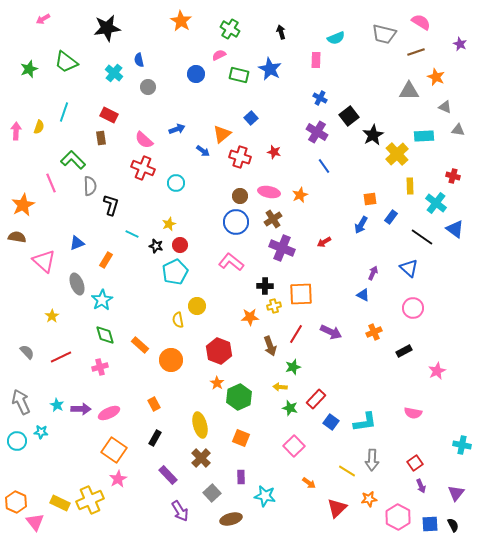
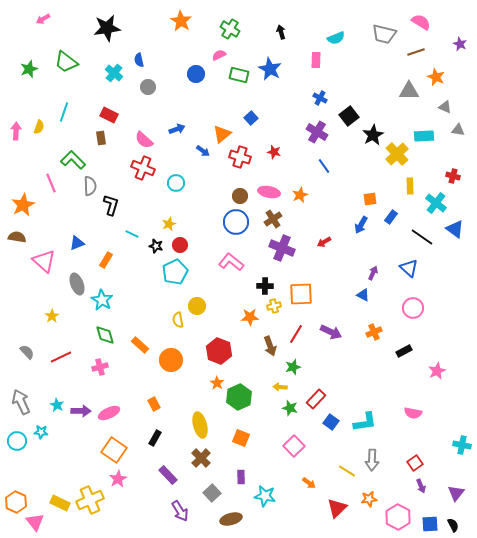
cyan star at (102, 300): rotated 10 degrees counterclockwise
purple arrow at (81, 409): moved 2 px down
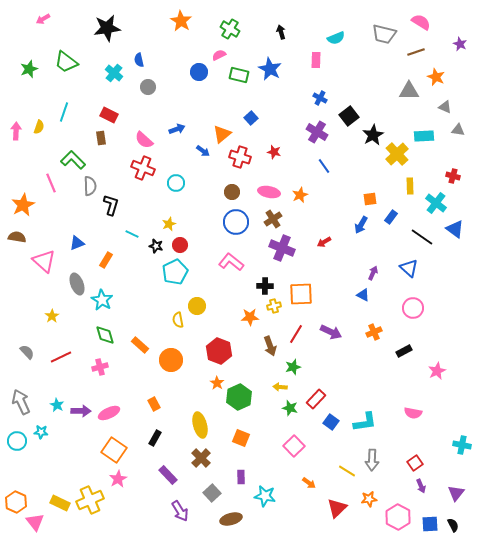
blue circle at (196, 74): moved 3 px right, 2 px up
brown circle at (240, 196): moved 8 px left, 4 px up
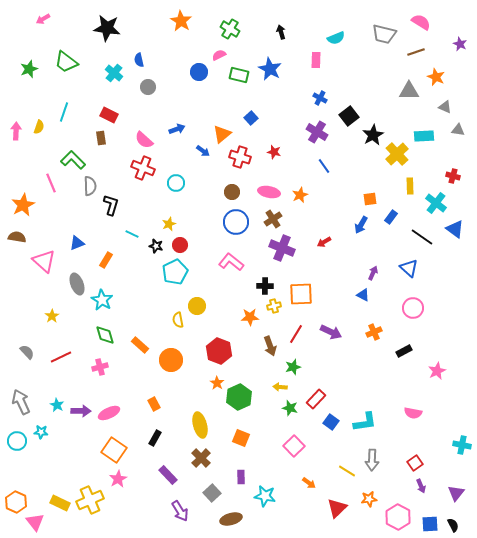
black star at (107, 28): rotated 16 degrees clockwise
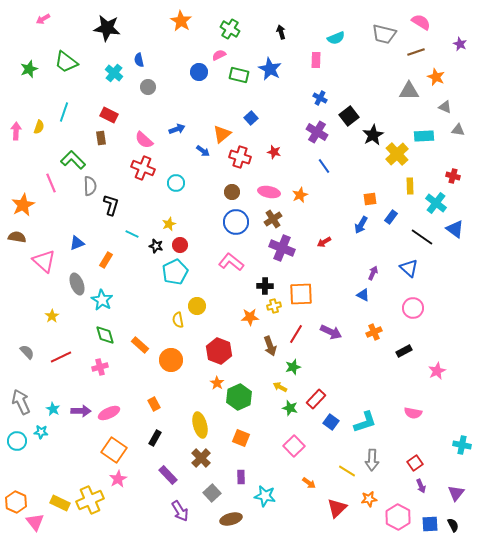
yellow arrow at (280, 387): rotated 24 degrees clockwise
cyan star at (57, 405): moved 4 px left, 4 px down
cyan L-shape at (365, 422): rotated 10 degrees counterclockwise
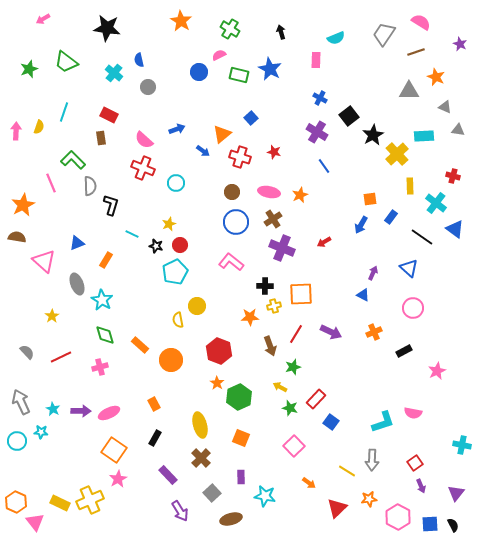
gray trapezoid at (384, 34): rotated 110 degrees clockwise
cyan L-shape at (365, 422): moved 18 px right
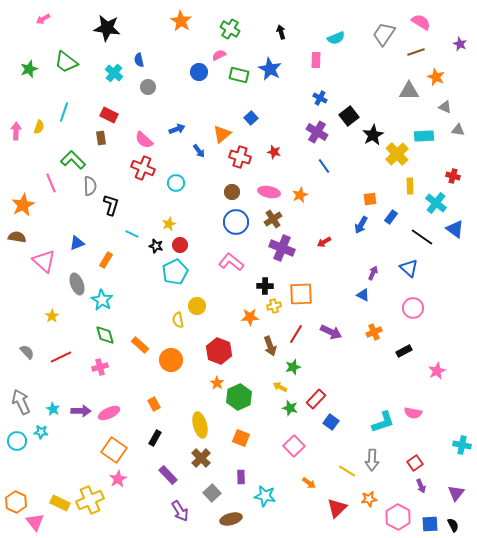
blue arrow at (203, 151): moved 4 px left; rotated 16 degrees clockwise
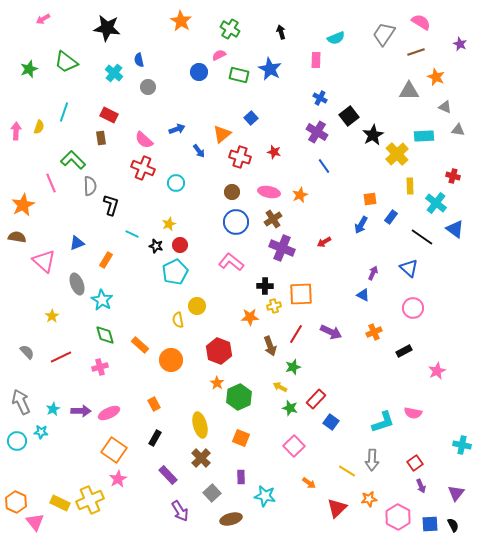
cyan star at (53, 409): rotated 16 degrees clockwise
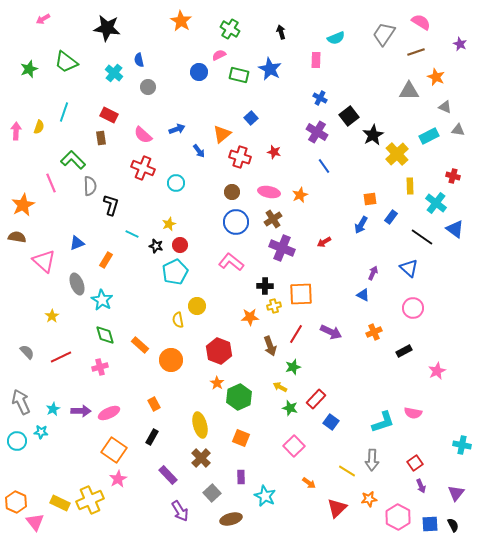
cyan rectangle at (424, 136): moved 5 px right; rotated 24 degrees counterclockwise
pink semicircle at (144, 140): moved 1 px left, 5 px up
black rectangle at (155, 438): moved 3 px left, 1 px up
cyan star at (265, 496): rotated 15 degrees clockwise
